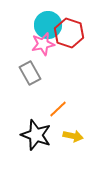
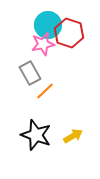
orange line: moved 13 px left, 18 px up
yellow arrow: rotated 42 degrees counterclockwise
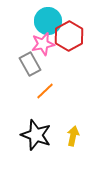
cyan circle: moved 4 px up
red hexagon: moved 3 px down; rotated 12 degrees clockwise
gray rectangle: moved 9 px up
yellow arrow: rotated 48 degrees counterclockwise
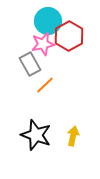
orange line: moved 6 px up
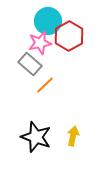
pink star: moved 3 px left, 1 px up
gray rectangle: rotated 20 degrees counterclockwise
black star: moved 2 px down
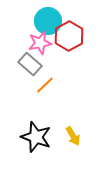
yellow arrow: rotated 138 degrees clockwise
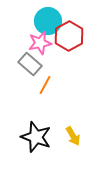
orange line: rotated 18 degrees counterclockwise
